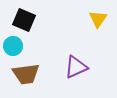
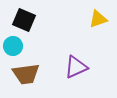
yellow triangle: rotated 36 degrees clockwise
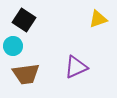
black square: rotated 10 degrees clockwise
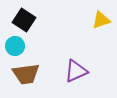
yellow triangle: moved 3 px right, 1 px down
cyan circle: moved 2 px right
purple triangle: moved 4 px down
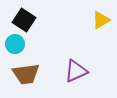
yellow triangle: rotated 12 degrees counterclockwise
cyan circle: moved 2 px up
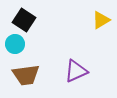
brown trapezoid: moved 1 px down
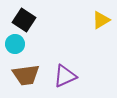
purple triangle: moved 11 px left, 5 px down
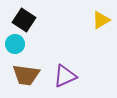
brown trapezoid: rotated 16 degrees clockwise
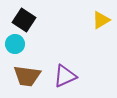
brown trapezoid: moved 1 px right, 1 px down
